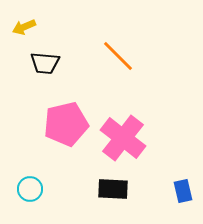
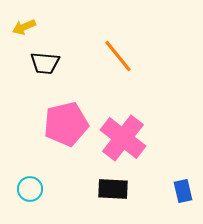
orange line: rotated 6 degrees clockwise
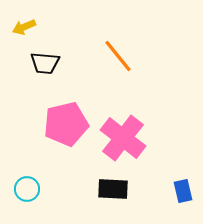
cyan circle: moved 3 px left
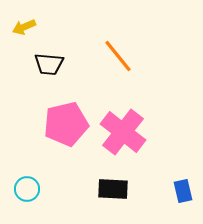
black trapezoid: moved 4 px right, 1 px down
pink cross: moved 6 px up
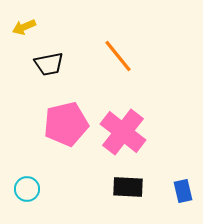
black trapezoid: rotated 16 degrees counterclockwise
black rectangle: moved 15 px right, 2 px up
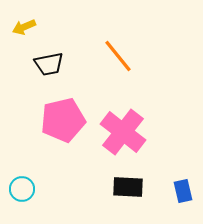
pink pentagon: moved 3 px left, 4 px up
cyan circle: moved 5 px left
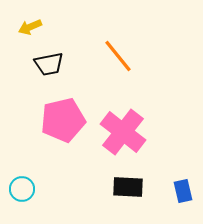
yellow arrow: moved 6 px right
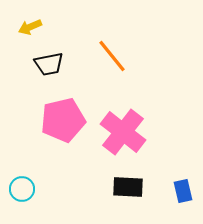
orange line: moved 6 px left
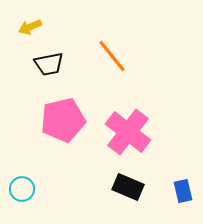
pink cross: moved 5 px right
black rectangle: rotated 20 degrees clockwise
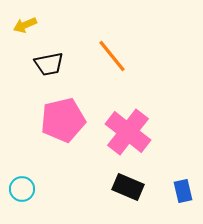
yellow arrow: moved 5 px left, 2 px up
